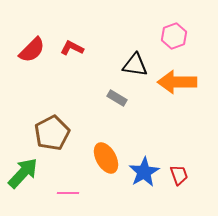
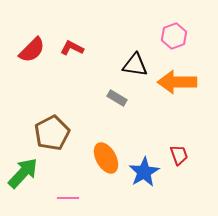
red trapezoid: moved 20 px up
pink line: moved 5 px down
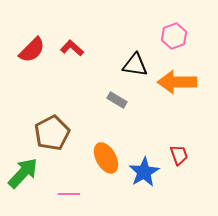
red L-shape: rotated 15 degrees clockwise
gray rectangle: moved 2 px down
pink line: moved 1 px right, 4 px up
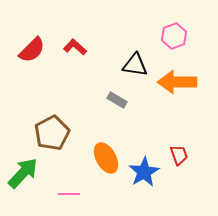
red L-shape: moved 3 px right, 1 px up
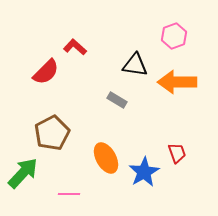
red semicircle: moved 14 px right, 22 px down
red trapezoid: moved 2 px left, 2 px up
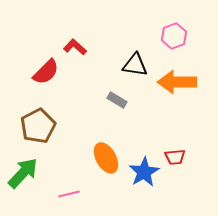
brown pentagon: moved 14 px left, 7 px up
red trapezoid: moved 2 px left, 4 px down; rotated 105 degrees clockwise
pink line: rotated 15 degrees counterclockwise
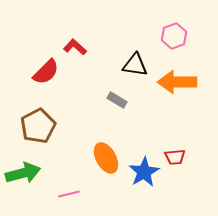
green arrow: rotated 32 degrees clockwise
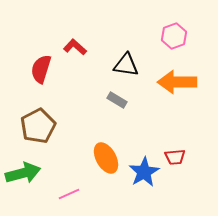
black triangle: moved 9 px left
red semicircle: moved 5 px left, 3 px up; rotated 152 degrees clockwise
pink line: rotated 10 degrees counterclockwise
